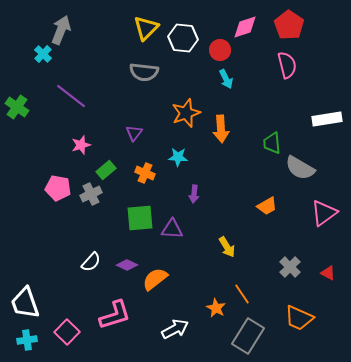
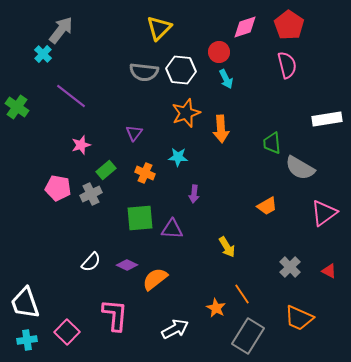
yellow triangle at (146, 28): moved 13 px right
gray arrow at (61, 30): rotated 16 degrees clockwise
white hexagon at (183, 38): moved 2 px left, 32 px down
red circle at (220, 50): moved 1 px left, 2 px down
red triangle at (328, 273): moved 1 px right, 2 px up
pink L-shape at (115, 315): rotated 68 degrees counterclockwise
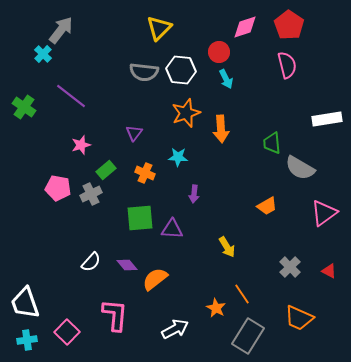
green cross at (17, 107): moved 7 px right
purple diamond at (127, 265): rotated 25 degrees clockwise
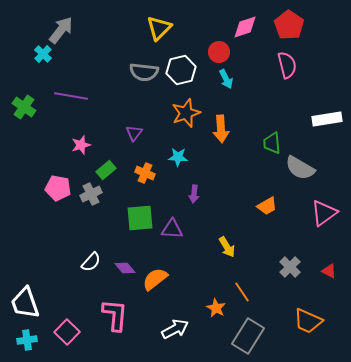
white hexagon at (181, 70): rotated 20 degrees counterclockwise
purple line at (71, 96): rotated 28 degrees counterclockwise
purple diamond at (127, 265): moved 2 px left, 3 px down
orange line at (242, 294): moved 2 px up
orange trapezoid at (299, 318): moved 9 px right, 3 px down
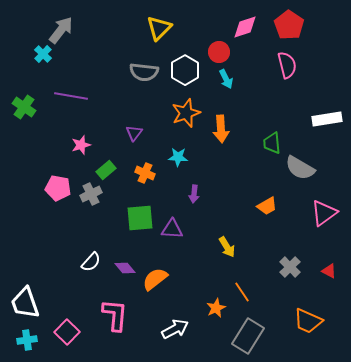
white hexagon at (181, 70): moved 4 px right; rotated 16 degrees counterclockwise
orange star at (216, 308): rotated 18 degrees clockwise
